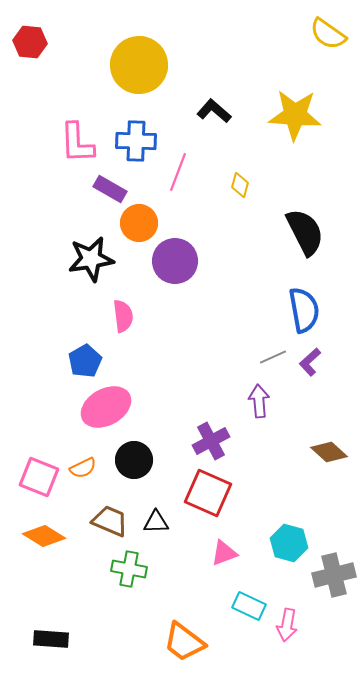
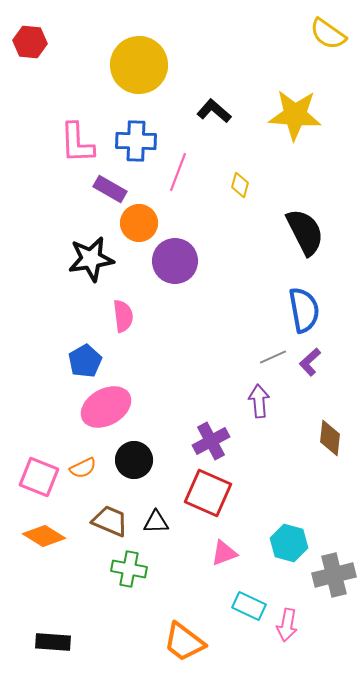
brown diamond: moved 1 px right, 14 px up; rotated 54 degrees clockwise
black rectangle: moved 2 px right, 3 px down
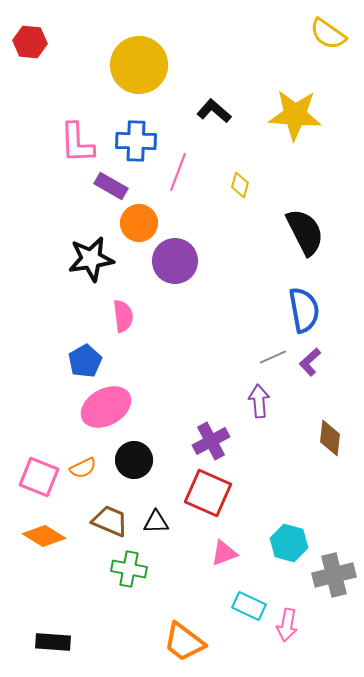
purple rectangle: moved 1 px right, 3 px up
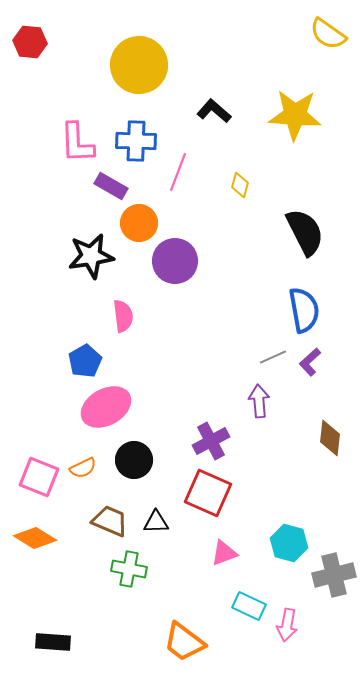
black star: moved 3 px up
orange diamond: moved 9 px left, 2 px down
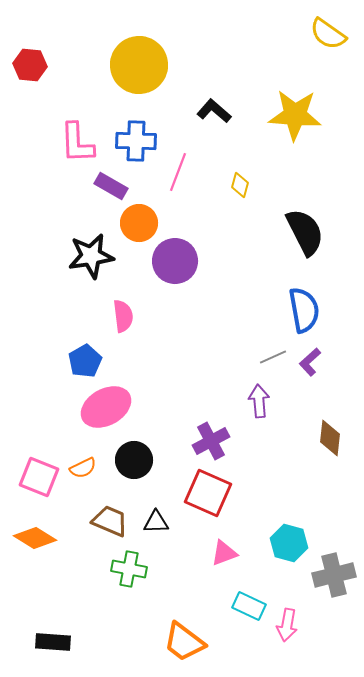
red hexagon: moved 23 px down
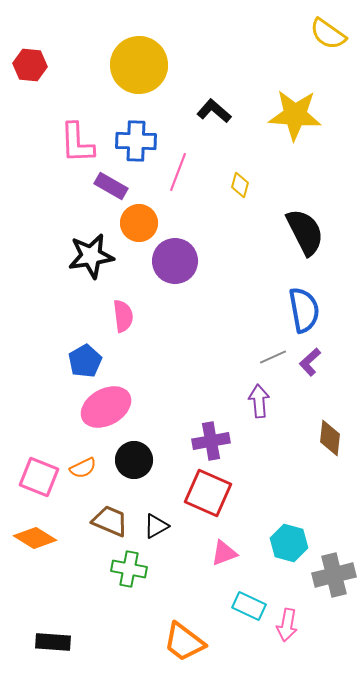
purple cross: rotated 18 degrees clockwise
black triangle: moved 4 px down; rotated 28 degrees counterclockwise
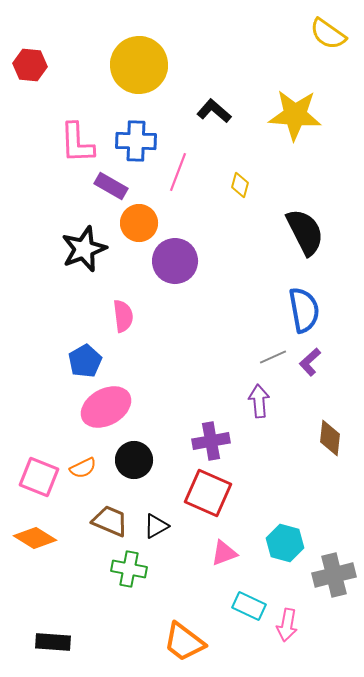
black star: moved 7 px left, 7 px up; rotated 12 degrees counterclockwise
cyan hexagon: moved 4 px left
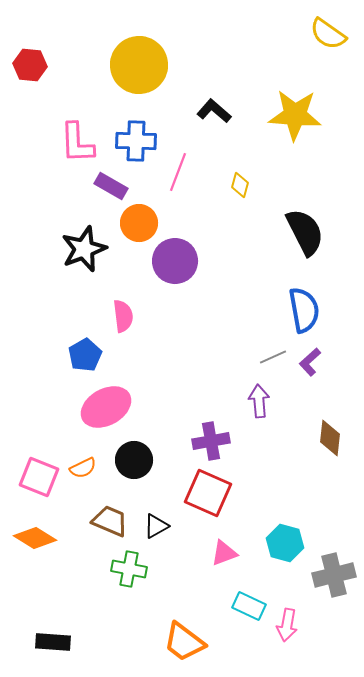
blue pentagon: moved 6 px up
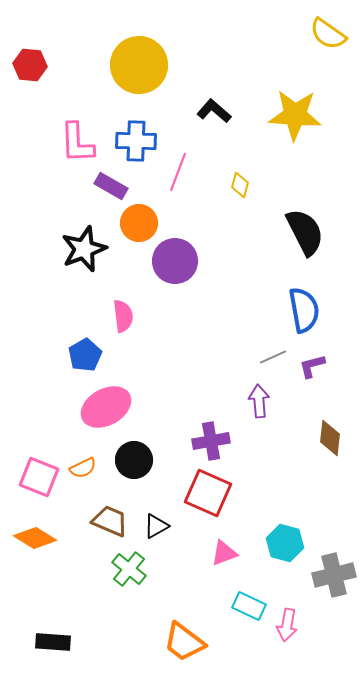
purple L-shape: moved 2 px right, 4 px down; rotated 28 degrees clockwise
green cross: rotated 28 degrees clockwise
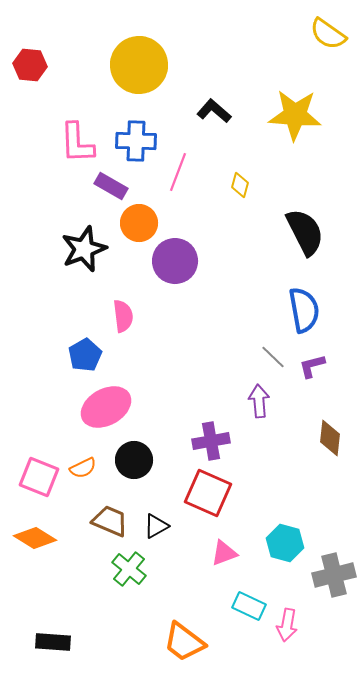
gray line: rotated 68 degrees clockwise
